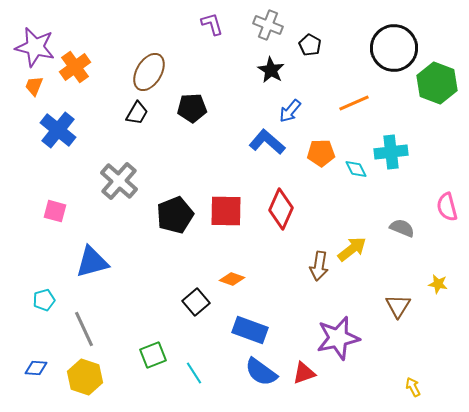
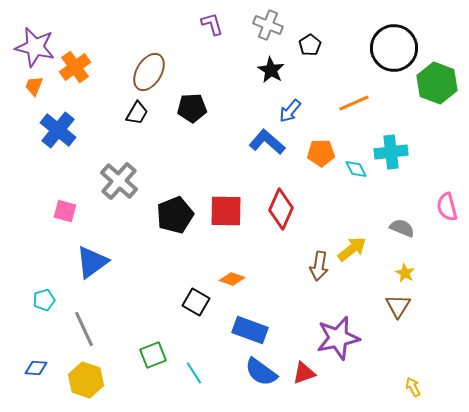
black pentagon at (310, 45): rotated 10 degrees clockwise
pink square at (55, 211): moved 10 px right
blue triangle at (92, 262): rotated 21 degrees counterclockwise
yellow star at (438, 284): moved 33 px left, 11 px up; rotated 18 degrees clockwise
black square at (196, 302): rotated 20 degrees counterclockwise
yellow hexagon at (85, 377): moved 1 px right, 3 px down
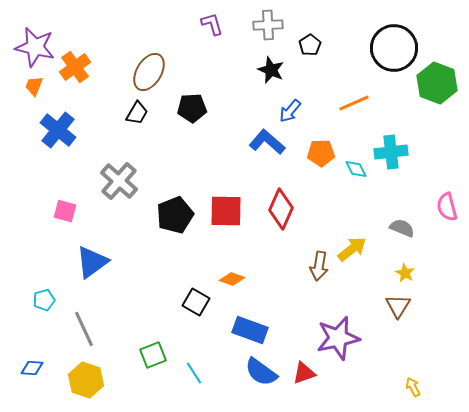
gray cross at (268, 25): rotated 24 degrees counterclockwise
black star at (271, 70): rotated 8 degrees counterclockwise
blue diamond at (36, 368): moved 4 px left
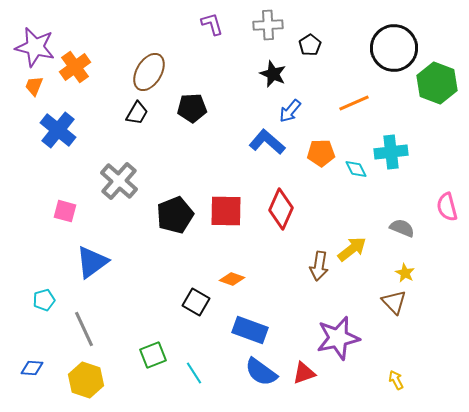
black star at (271, 70): moved 2 px right, 4 px down
brown triangle at (398, 306): moved 4 px left, 4 px up; rotated 16 degrees counterclockwise
yellow arrow at (413, 387): moved 17 px left, 7 px up
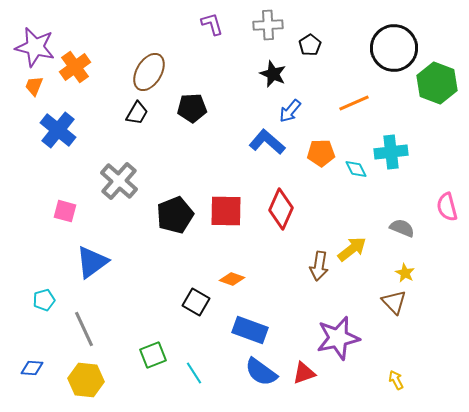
yellow hexagon at (86, 380): rotated 12 degrees counterclockwise
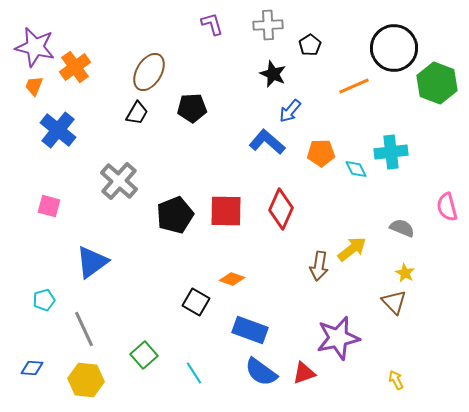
orange line at (354, 103): moved 17 px up
pink square at (65, 211): moved 16 px left, 5 px up
green square at (153, 355): moved 9 px left; rotated 20 degrees counterclockwise
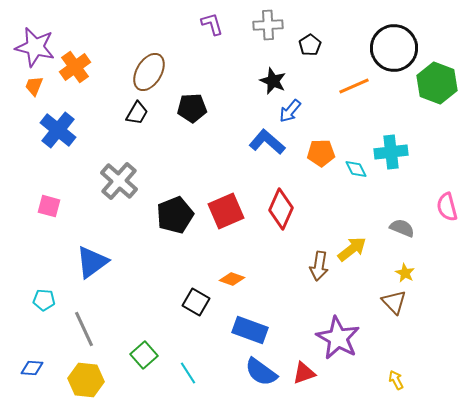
black star at (273, 74): moved 7 px down
red square at (226, 211): rotated 24 degrees counterclockwise
cyan pentagon at (44, 300): rotated 20 degrees clockwise
purple star at (338, 338): rotated 30 degrees counterclockwise
cyan line at (194, 373): moved 6 px left
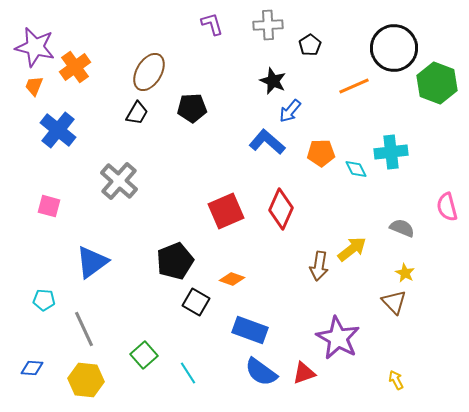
black pentagon at (175, 215): moved 46 px down
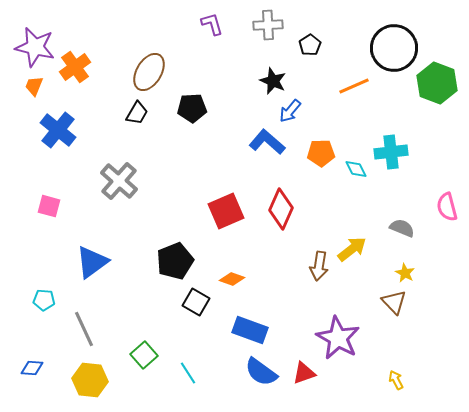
yellow hexagon at (86, 380): moved 4 px right
